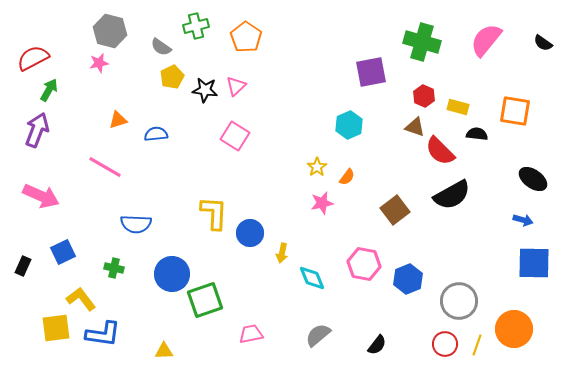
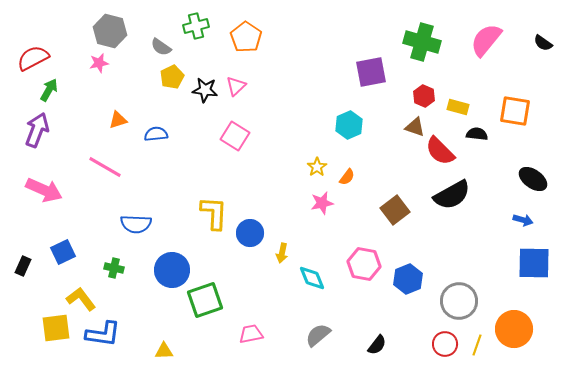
pink arrow at (41, 196): moved 3 px right, 6 px up
blue circle at (172, 274): moved 4 px up
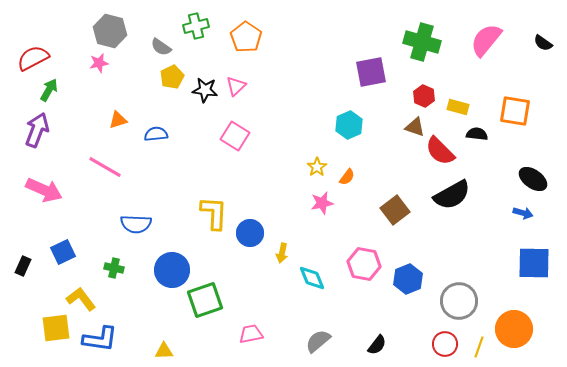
blue arrow at (523, 220): moved 7 px up
blue L-shape at (103, 334): moved 3 px left, 5 px down
gray semicircle at (318, 335): moved 6 px down
yellow line at (477, 345): moved 2 px right, 2 px down
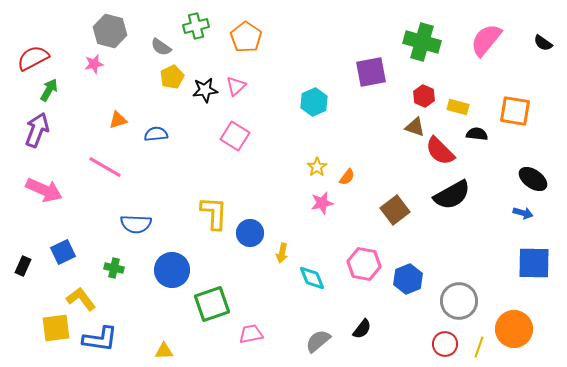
pink star at (99, 63): moved 5 px left, 1 px down
black star at (205, 90): rotated 15 degrees counterclockwise
cyan hexagon at (349, 125): moved 35 px left, 23 px up
green square at (205, 300): moved 7 px right, 4 px down
black semicircle at (377, 345): moved 15 px left, 16 px up
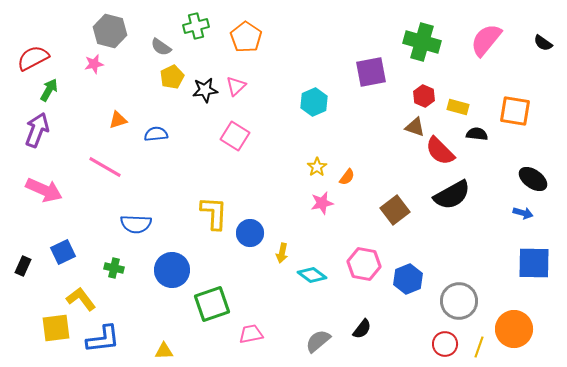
cyan diamond at (312, 278): moved 3 px up; rotated 32 degrees counterclockwise
blue L-shape at (100, 339): moved 3 px right; rotated 15 degrees counterclockwise
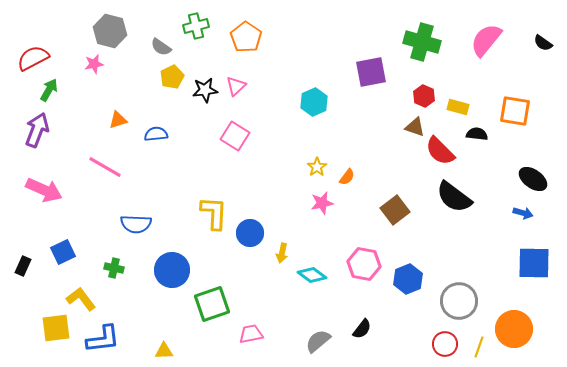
black semicircle at (452, 195): moved 2 px right, 2 px down; rotated 66 degrees clockwise
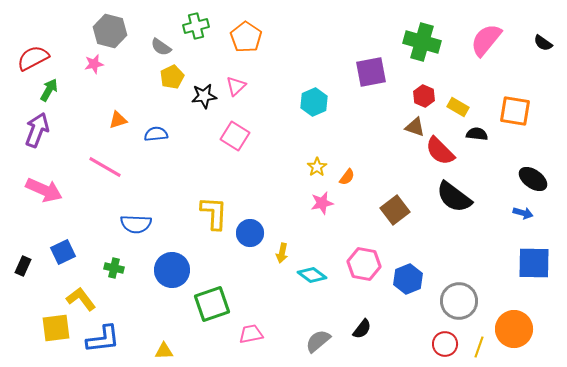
black star at (205, 90): moved 1 px left, 6 px down
yellow rectangle at (458, 107): rotated 15 degrees clockwise
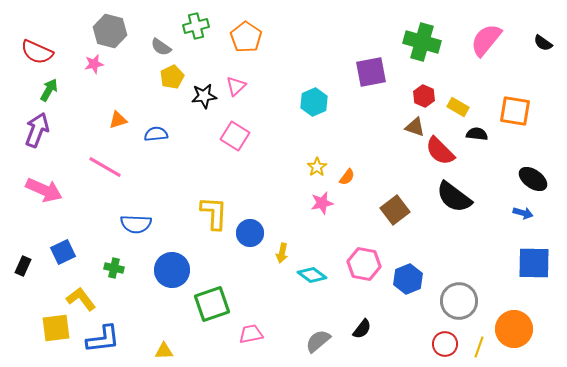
red semicircle at (33, 58): moved 4 px right, 6 px up; rotated 128 degrees counterclockwise
